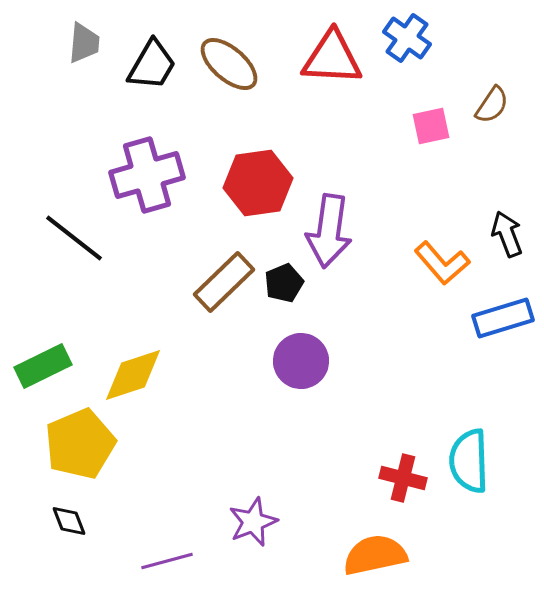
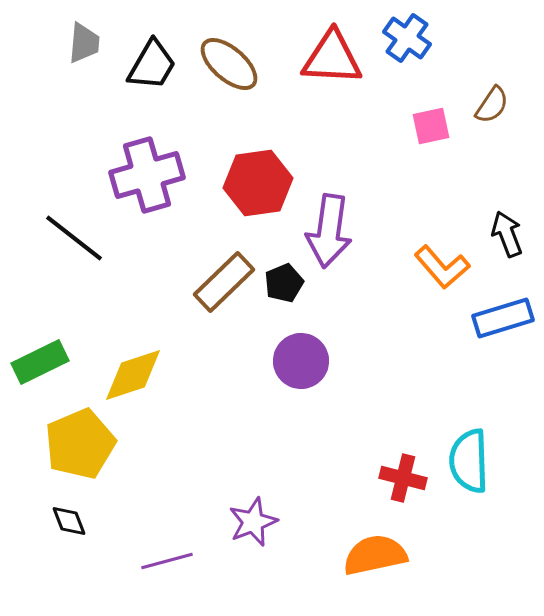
orange L-shape: moved 4 px down
green rectangle: moved 3 px left, 4 px up
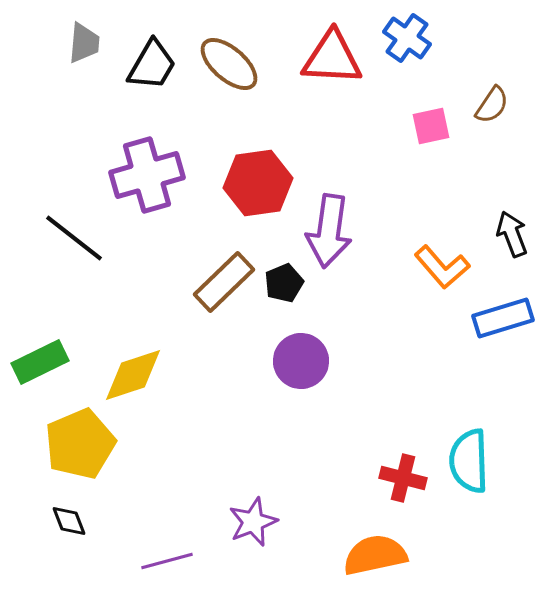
black arrow: moved 5 px right
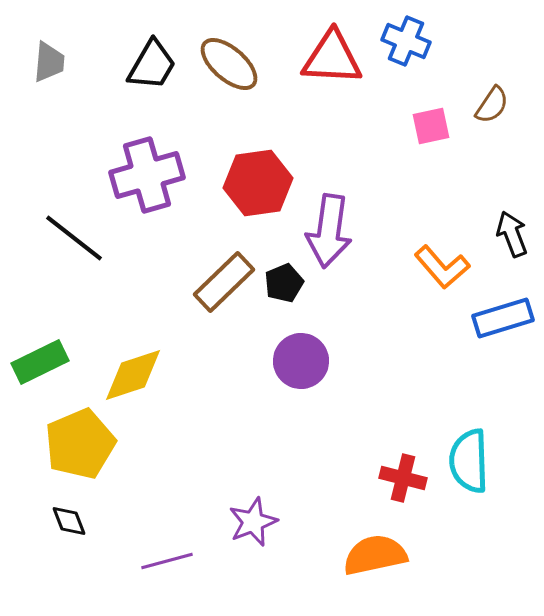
blue cross: moved 1 px left, 3 px down; rotated 12 degrees counterclockwise
gray trapezoid: moved 35 px left, 19 px down
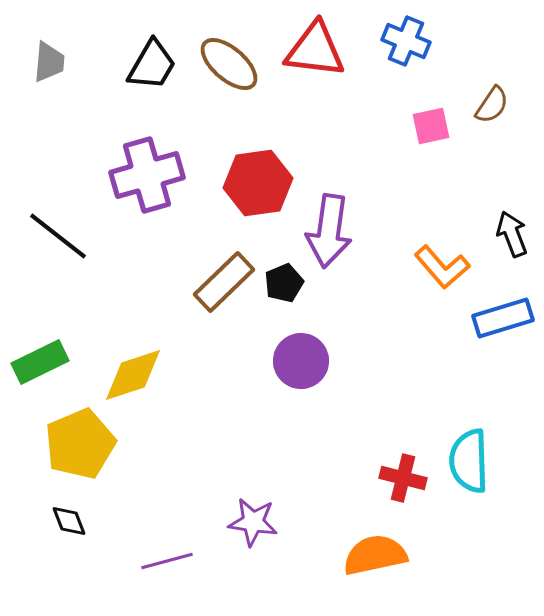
red triangle: moved 17 px left, 8 px up; rotated 4 degrees clockwise
black line: moved 16 px left, 2 px up
purple star: rotated 30 degrees clockwise
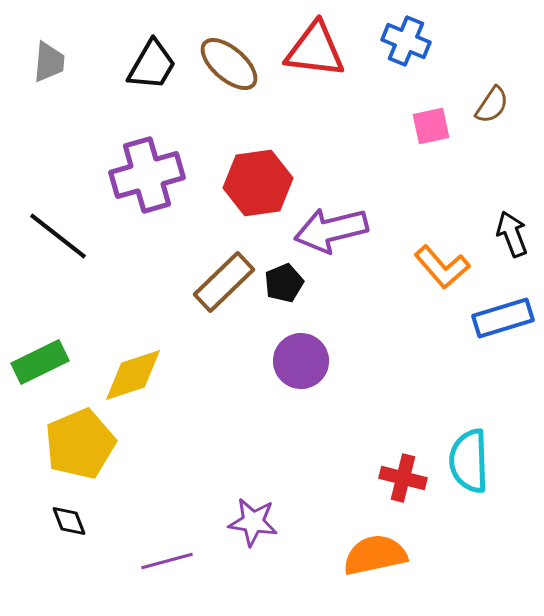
purple arrow: moved 2 px right, 1 px up; rotated 68 degrees clockwise
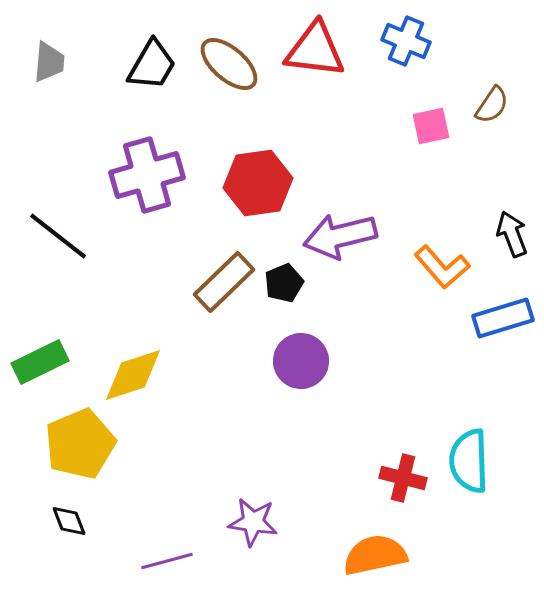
purple arrow: moved 9 px right, 6 px down
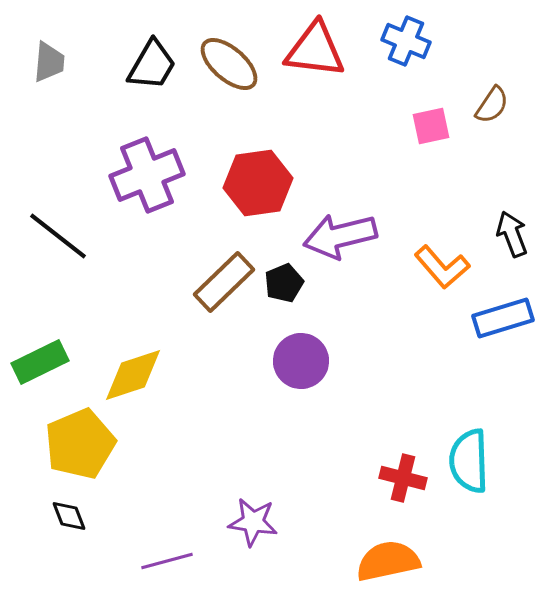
purple cross: rotated 6 degrees counterclockwise
black diamond: moved 5 px up
orange semicircle: moved 13 px right, 6 px down
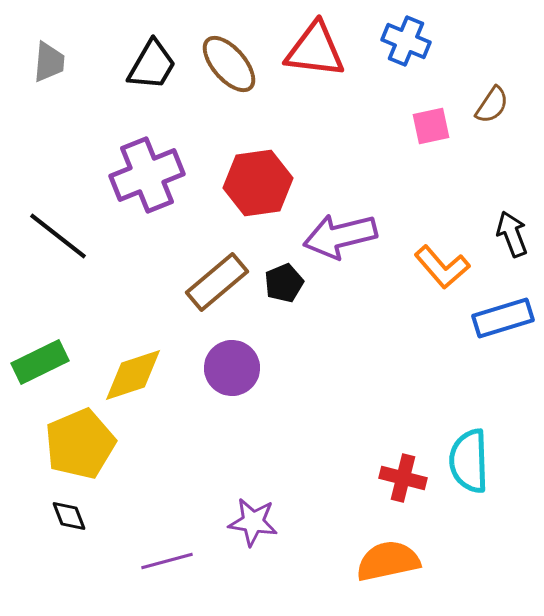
brown ellipse: rotated 8 degrees clockwise
brown rectangle: moved 7 px left; rotated 4 degrees clockwise
purple circle: moved 69 px left, 7 px down
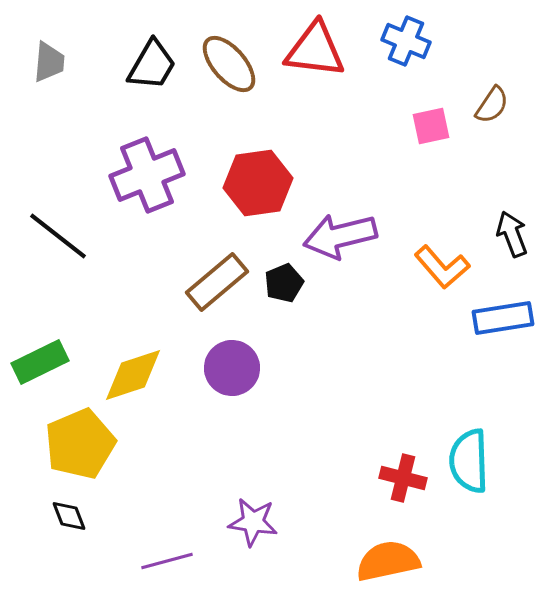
blue rectangle: rotated 8 degrees clockwise
